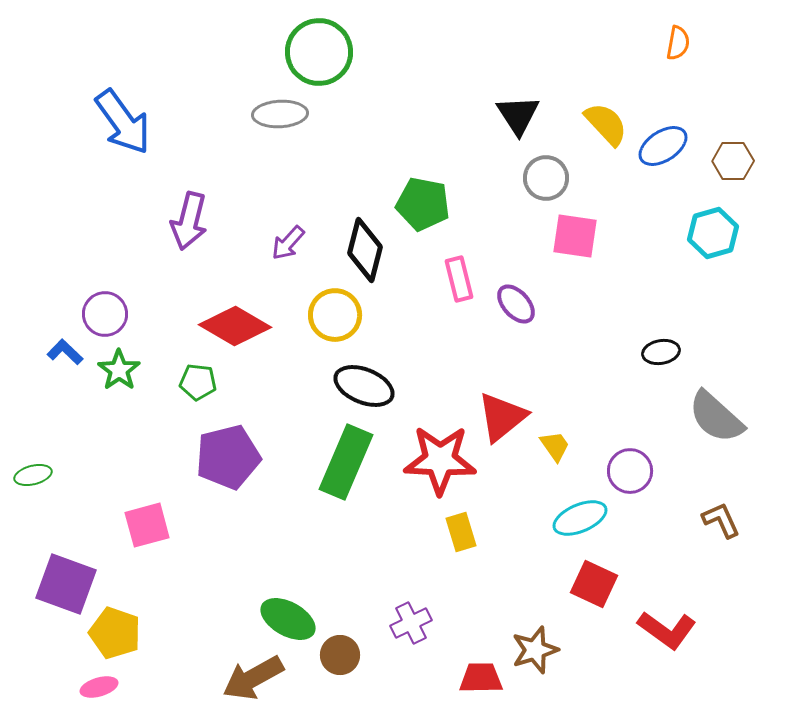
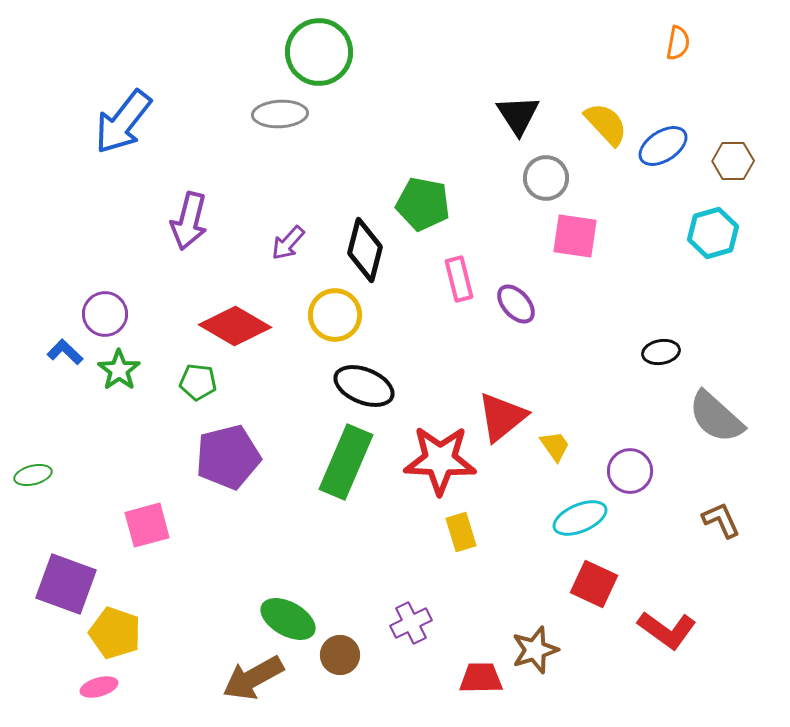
blue arrow at (123, 122): rotated 74 degrees clockwise
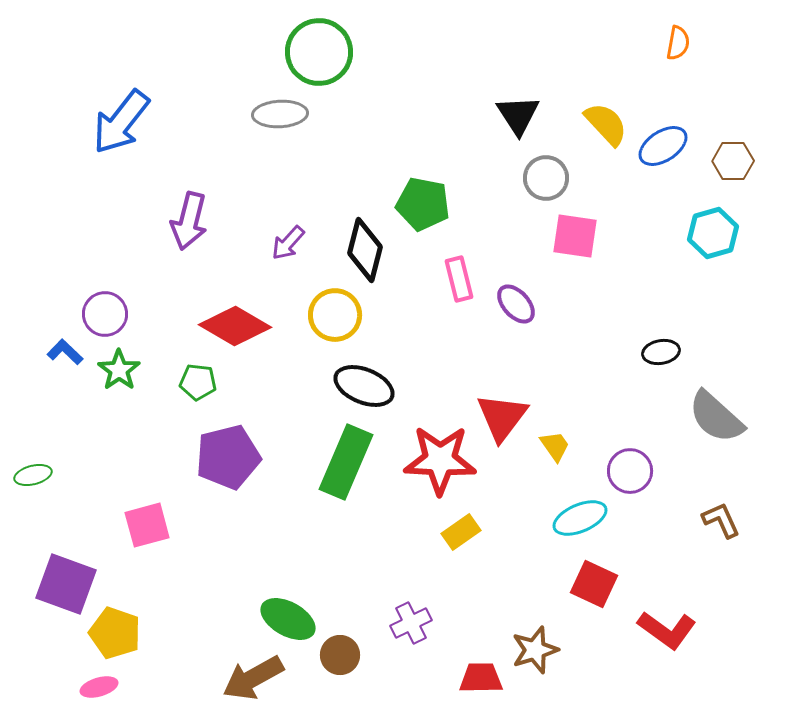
blue arrow at (123, 122): moved 2 px left
red triangle at (502, 417): rotated 14 degrees counterclockwise
yellow rectangle at (461, 532): rotated 72 degrees clockwise
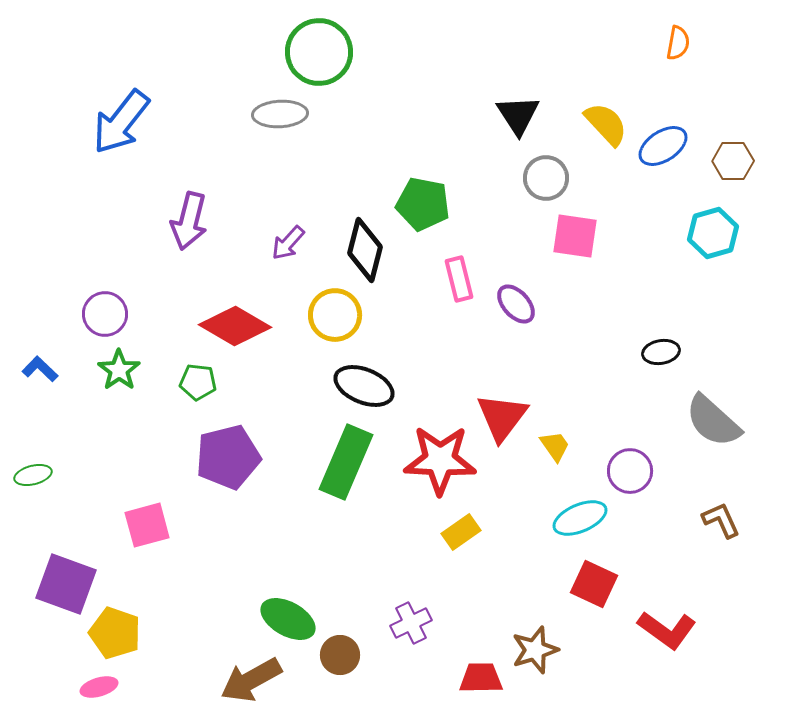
blue L-shape at (65, 352): moved 25 px left, 17 px down
gray semicircle at (716, 417): moved 3 px left, 4 px down
brown arrow at (253, 678): moved 2 px left, 2 px down
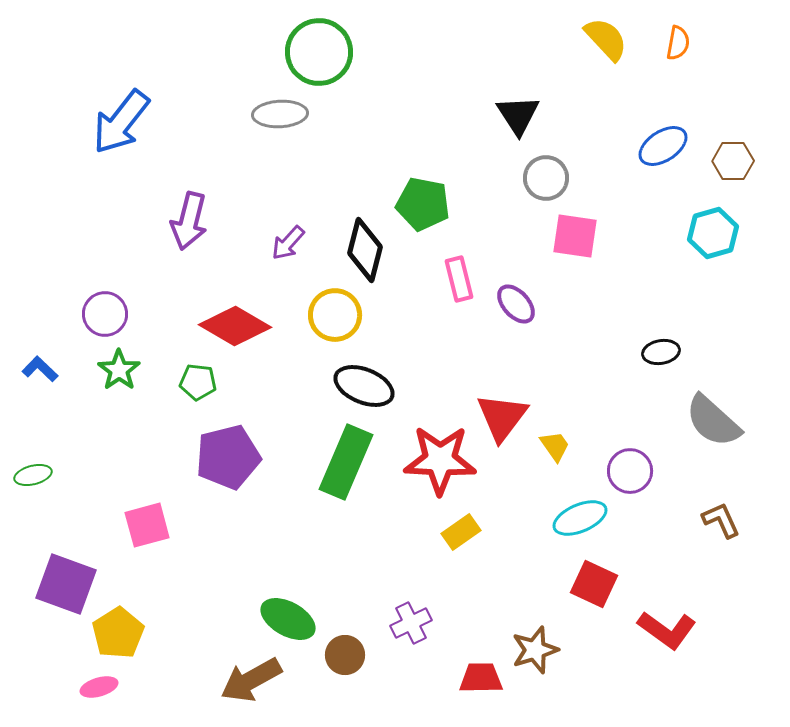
yellow semicircle at (606, 124): moved 85 px up
yellow pentagon at (115, 633): moved 3 px right; rotated 21 degrees clockwise
brown circle at (340, 655): moved 5 px right
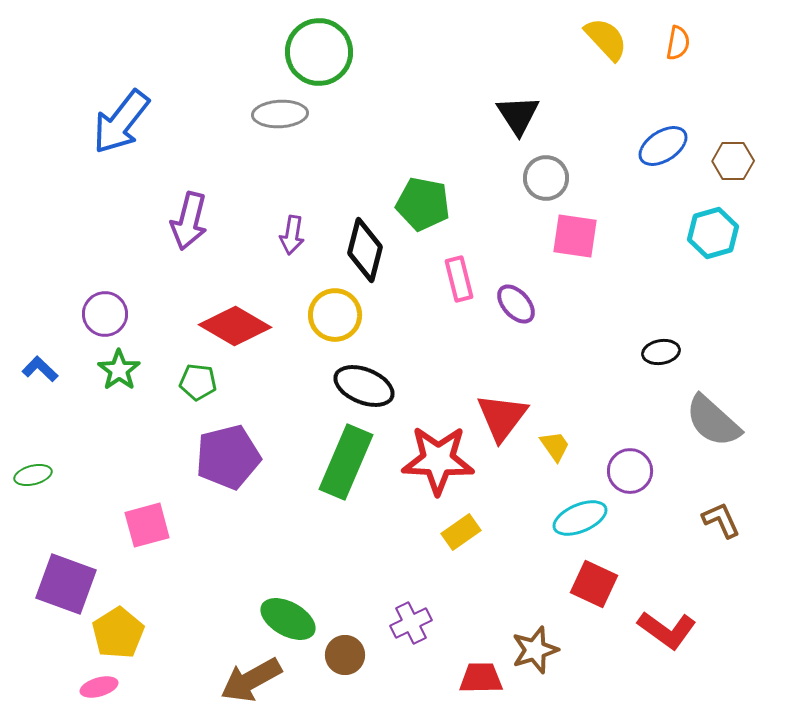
purple arrow at (288, 243): moved 4 px right, 8 px up; rotated 33 degrees counterclockwise
red star at (440, 460): moved 2 px left
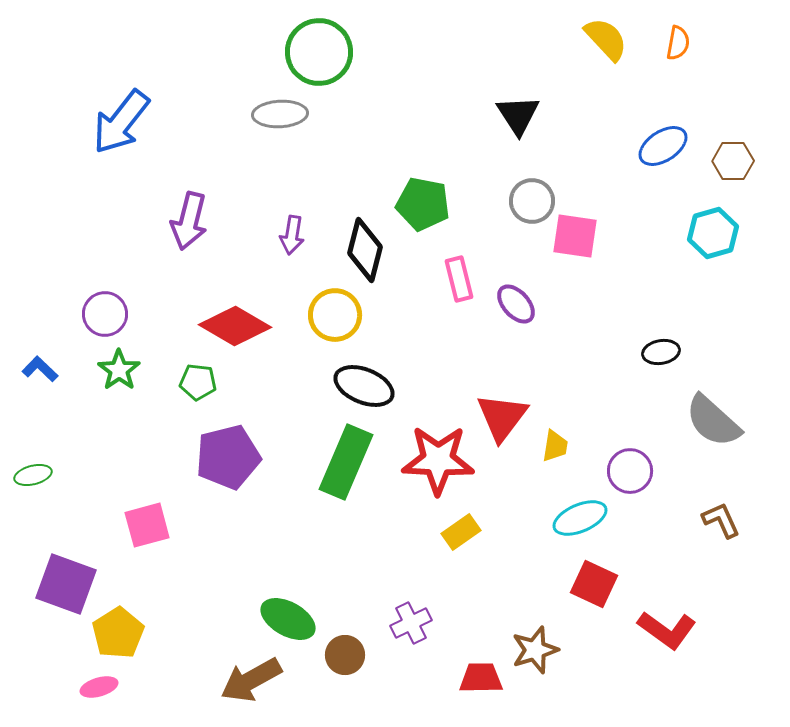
gray circle at (546, 178): moved 14 px left, 23 px down
yellow trapezoid at (555, 446): rotated 44 degrees clockwise
